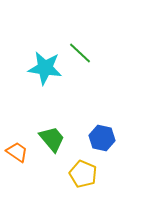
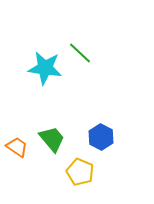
blue hexagon: moved 1 px left, 1 px up; rotated 15 degrees clockwise
orange trapezoid: moved 5 px up
yellow pentagon: moved 3 px left, 2 px up
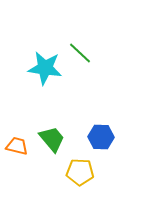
blue hexagon: rotated 25 degrees counterclockwise
orange trapezoid: moved 1 px up; rotated 20 degrees counterclockwise
yellow pentagon: rotated 20 degrees counterclockwise
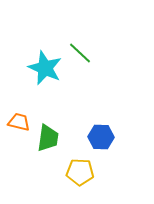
cyan star: rotated 16 degrees clockwise
green trapezoid: moved 4 px left, 1 px up; rotated 48 degrees clockwise
orange trapezoid: moved 2 px right, 24 px up
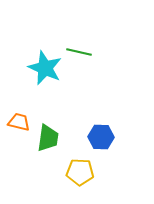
green line: moved 1 px left, 1 px up; rotated 30 degrees counterclockwise
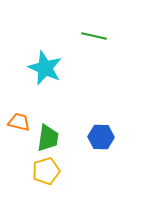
green line: moved 15 px right, 16 px up
yellow pentagon: moved 34 px left, 1 px up; rotated 20 degrees counterclockwise
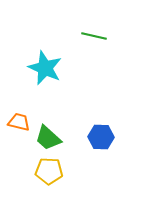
green trapezoid: rotated 124 degrees clockwise
yellow pentagon: moved 3 px right; rotated 20 degrees clockwise
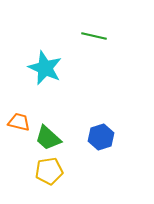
blue hexagon: rotated 20 degrees counterclockwise
yellow pentagon: rotated 12 degrees counterclockwise
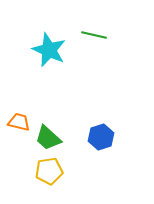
green line: moved 1 px up
cyan star: moved 4 px right, 18 px up
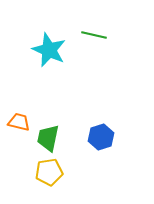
green trapezoid: rotated 60 degrees clockwise
yellow pentagon: moved 1 px down
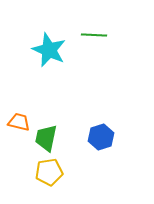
green line: rotated 10 degrees counterclockwise
green trapezoid: moved 2 px left
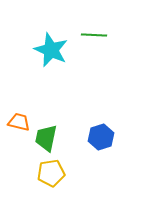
cyan star: moved 2 px right
yellow pentagon: moved 2 px right, 1 px down
